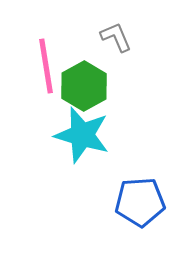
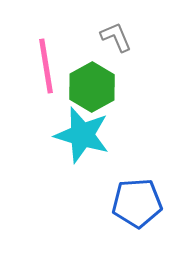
green hexagon: moved 8 px right, 1 px down
blue pentagon: moved 3 px left, 1 px down
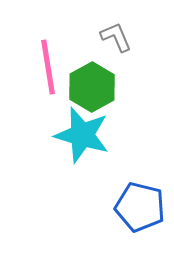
pink line: moved 2 px right, 1 px down
blue pentagon: moved 3 px right, 4 px down; rotated 18 degrees clockwise
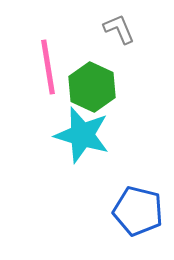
gray L-shape: moved 3 px right, 8 px up
green hexagon: rotated 6 degrees counterclockwise
blue pentagon: moved 2 px left, 4 px down
